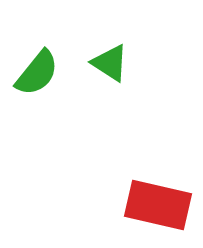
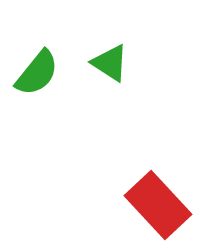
red rectangle: rotated 34 degrees clockwise
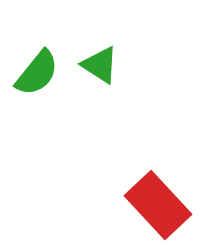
green triangle: moved 10 px left, 2 px down
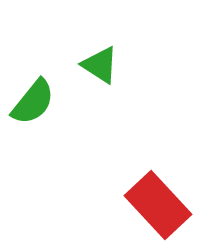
green semicircle: moved 4 px left, 29 px down
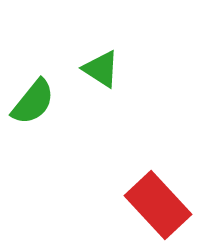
green triangle: moved 1 px right, 4 px down
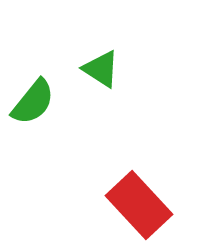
red rectangle: moved 19 px left
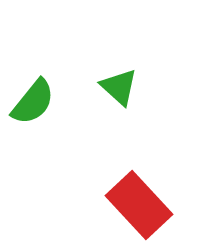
green triangle: moved 18 px right, 18 px down; rotated 9 degrees clockwise
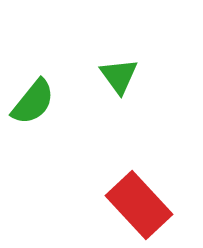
green triangle: moved 11 px up; rotated 12 degrees clockwise
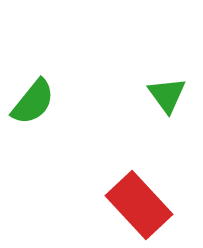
green triangle: moved 48 px right, 19 px down
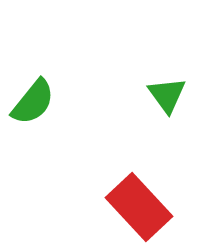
red rectangle: moved 2 px down
